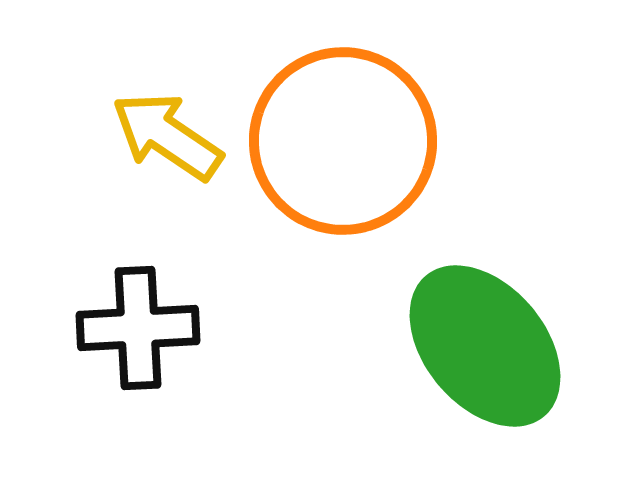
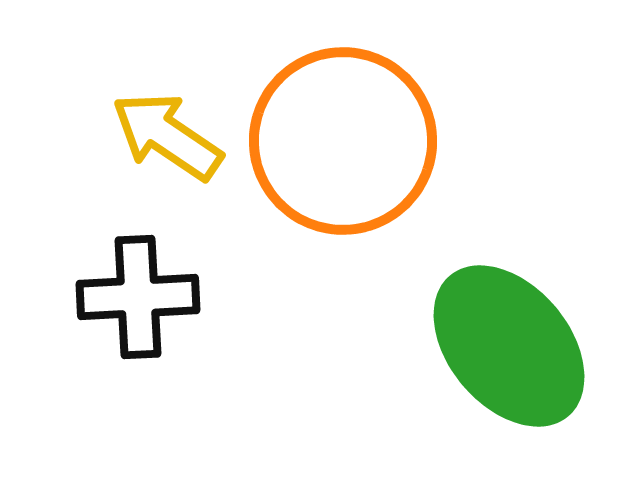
black cross: moved 31 px up
green ellipse: moved 24 px right
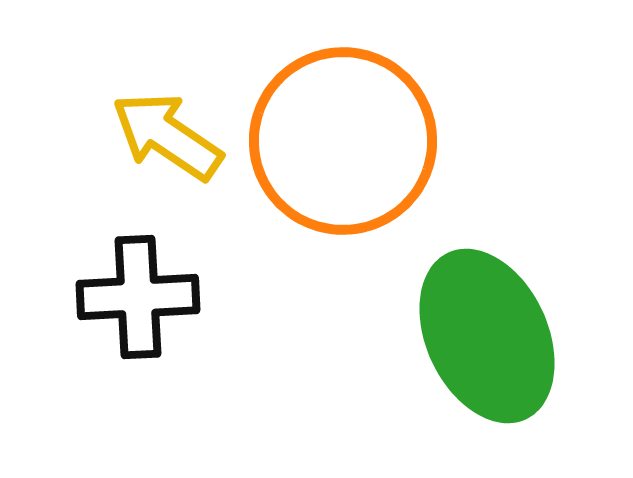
green ellipse: moved 22 px left, 10 px up; rotated 15 degrees clockwise
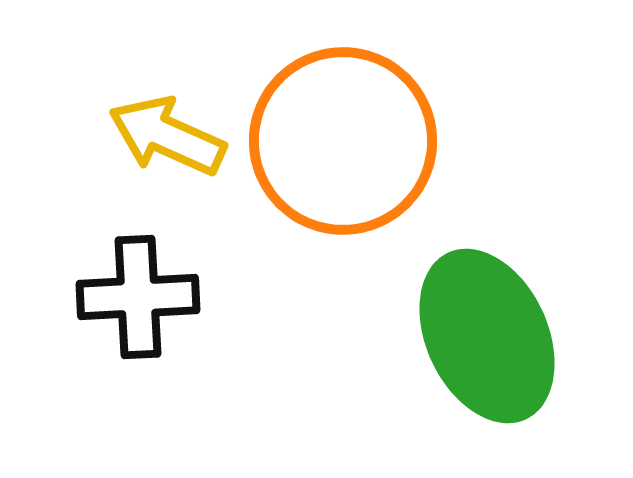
yellow arrow: rotated 10 degrees counterclockwise
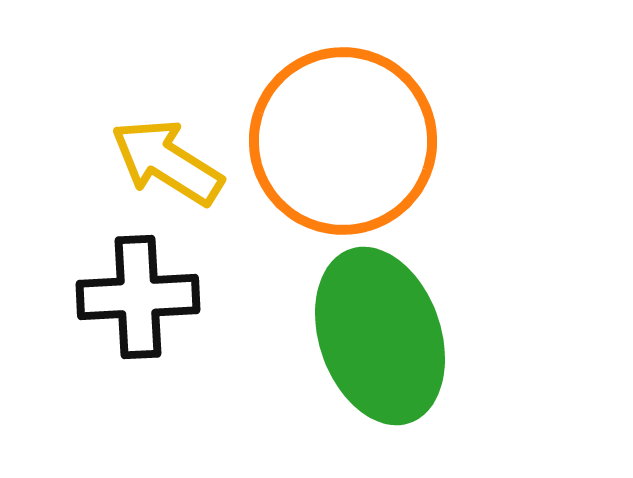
yellow arrow: moved 26 px down; rotated 8 degrees clockwise
green ellipse: moved 107 px left; rotated 6 degrees clockwise
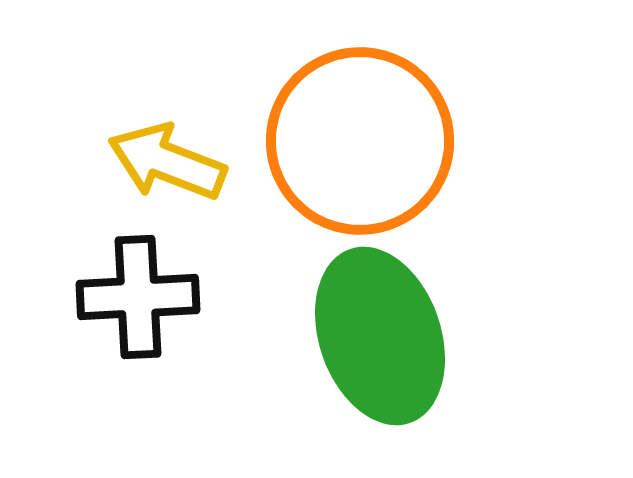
orange circle: moved 17 px right
yellow arrow: rotated 11 degrees counterclockwise
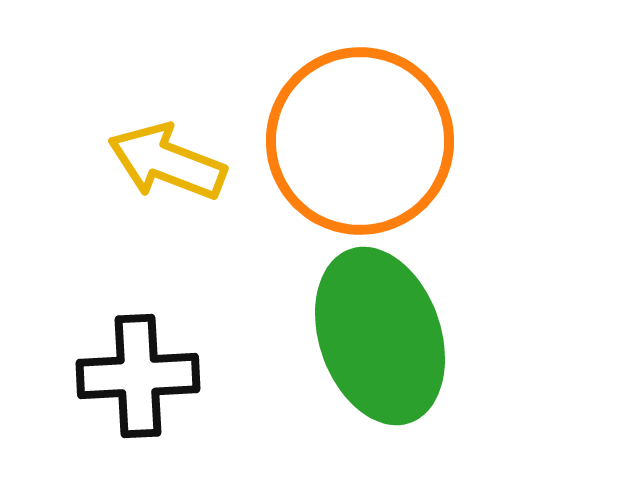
black cross: moved 79 px down
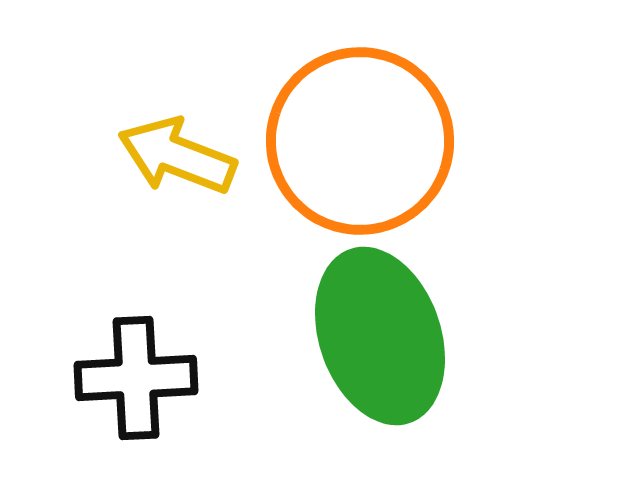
yellow arrow: moved 10 px right, 6 px up
black cross: moved 2 px left, 2 px down
